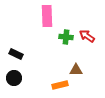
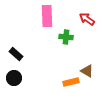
red arrow: moved 17 px up
black rectangle: rotated 16 degrees clockwise
brown triangle: moved 11 px right, 1 px down; rotated 32 degrees clockwise
orange rectangle: moved 11 px right, 3 px up
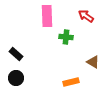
red arrow: moved 1 px left, 3 px up
brown triangle: moved 6 px right, 9 px up
black circle: moved 2 px right
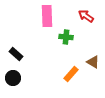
black circle: moved 3 px left
orange rectangle: moved 8 px up; rotated 35 degrees counterclockwise
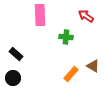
pink rectangle: moved 7 px left, 1 px up
brown triangle: moved 4 px down
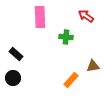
pink rectangle: moved 2 px down
brown triangle: rotated 40 degrees counterclockwise
orange rectangle: moved 6 px down
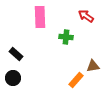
orange rectangle: moved 5 px right
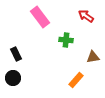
pink rectangle: rotated 35 degrees counterclockwise
green cross: moved 3 px down
black rectangle: rotated 24 degrees clockwise
brown triangle: moved 9 px up
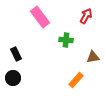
red arrow: rotated 84 degrees clockwise
